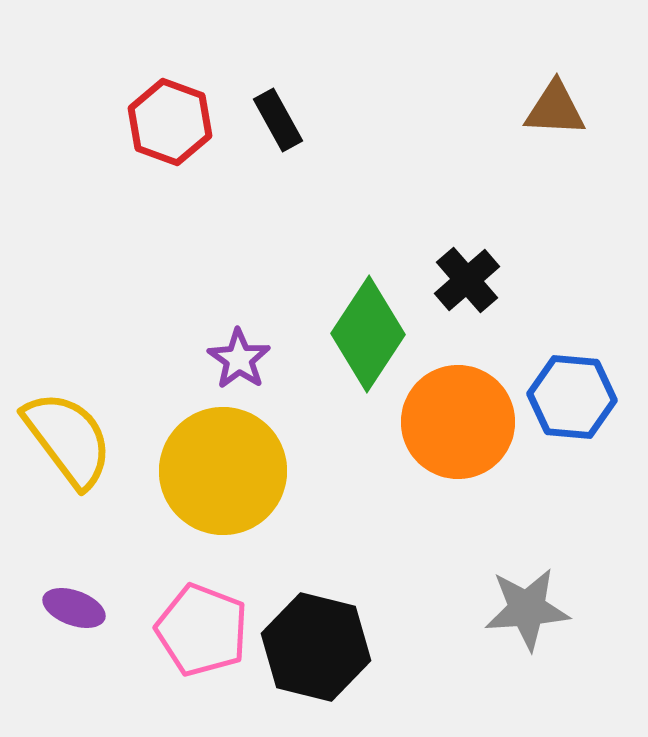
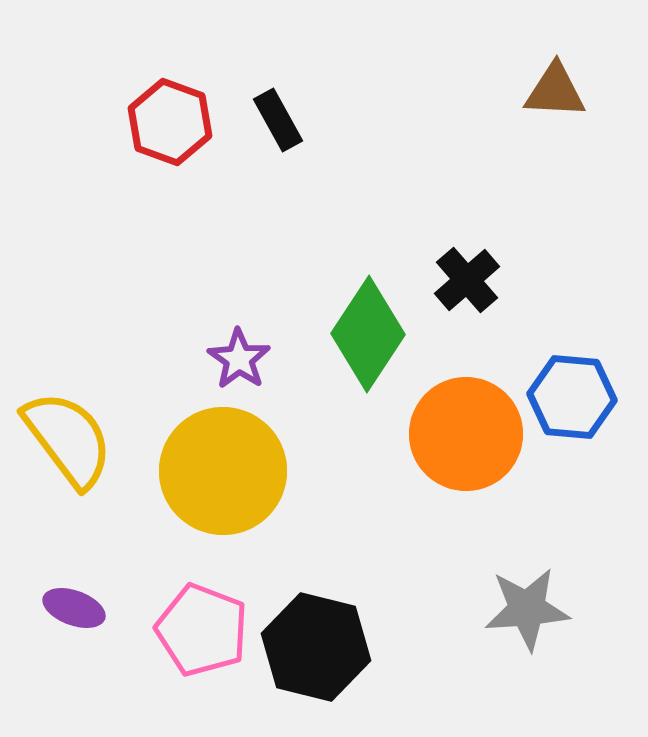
brown triangle: moved 18 px up
orange circle: moved 8 px right, 12 px down
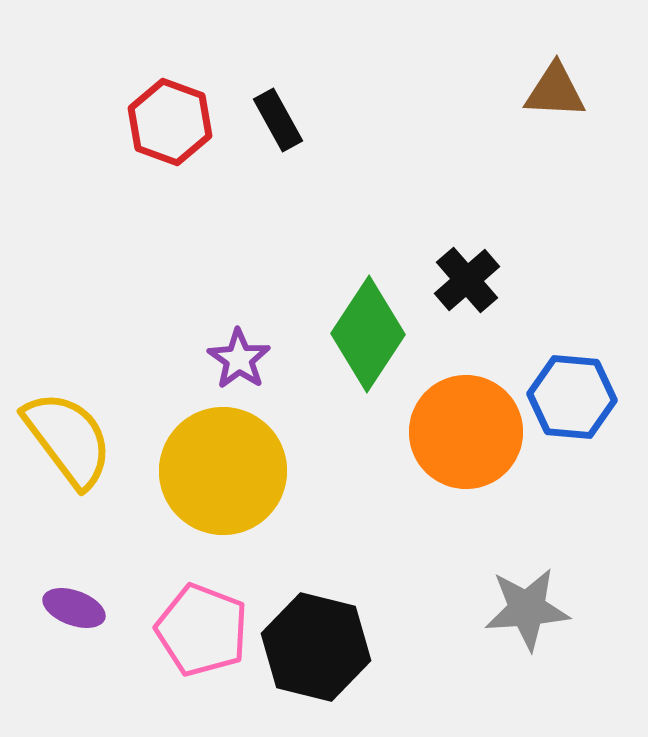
orange circle: moved 2 px up
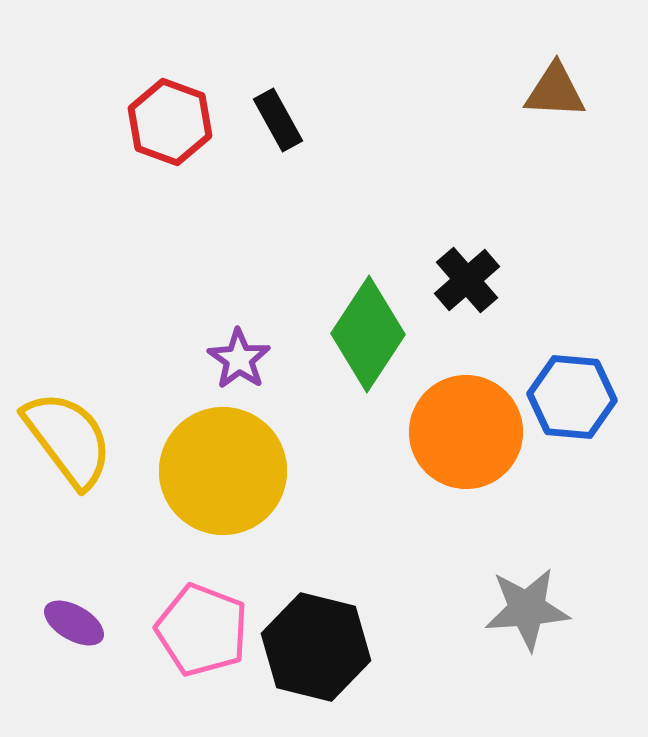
purple ellipse: moved 15 px down; rotated 10 degrees clockwise
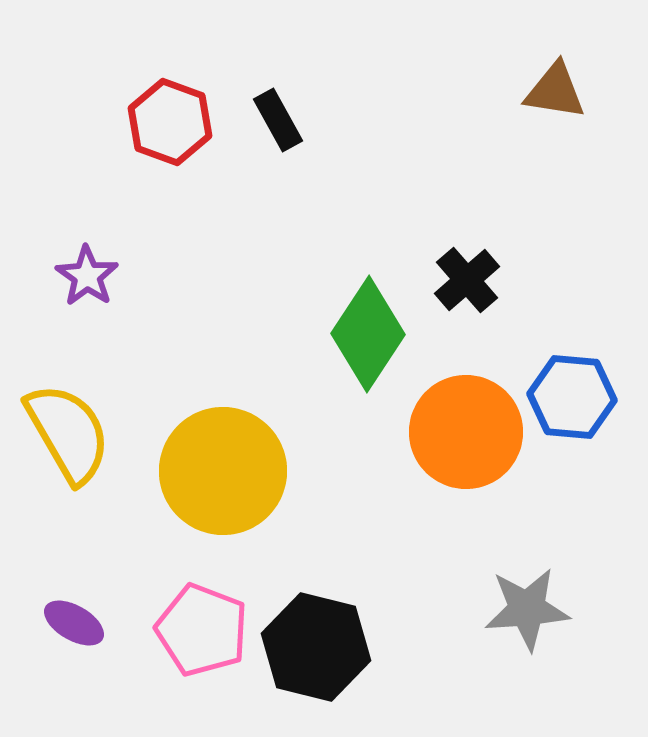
brown triangle: rotated 6 degrees clockwise
purple star: moved 152 px left, 83 px up
yellow semicircle: moved 6 px up; rotated 7 degrees clockwise
